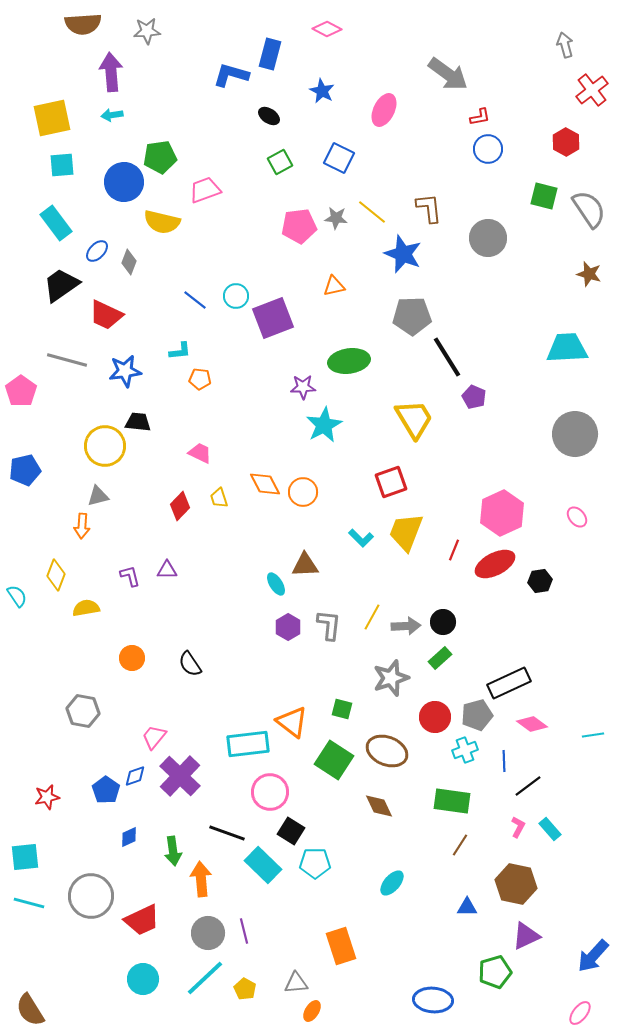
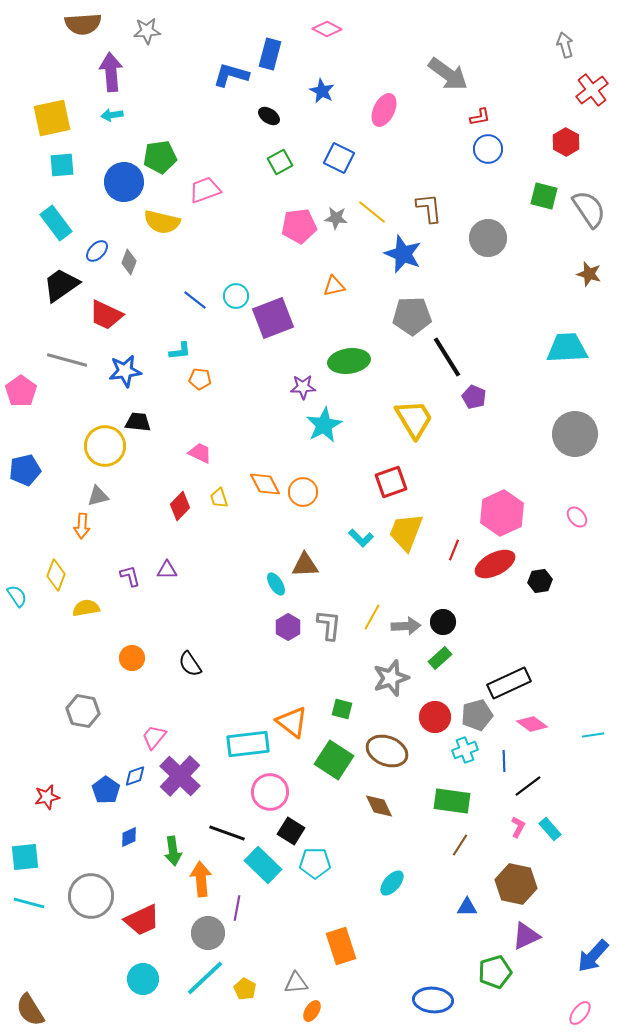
purple line at (244, 931): moved 7 px left, 23 px up; rotated 25 degrees clockwise
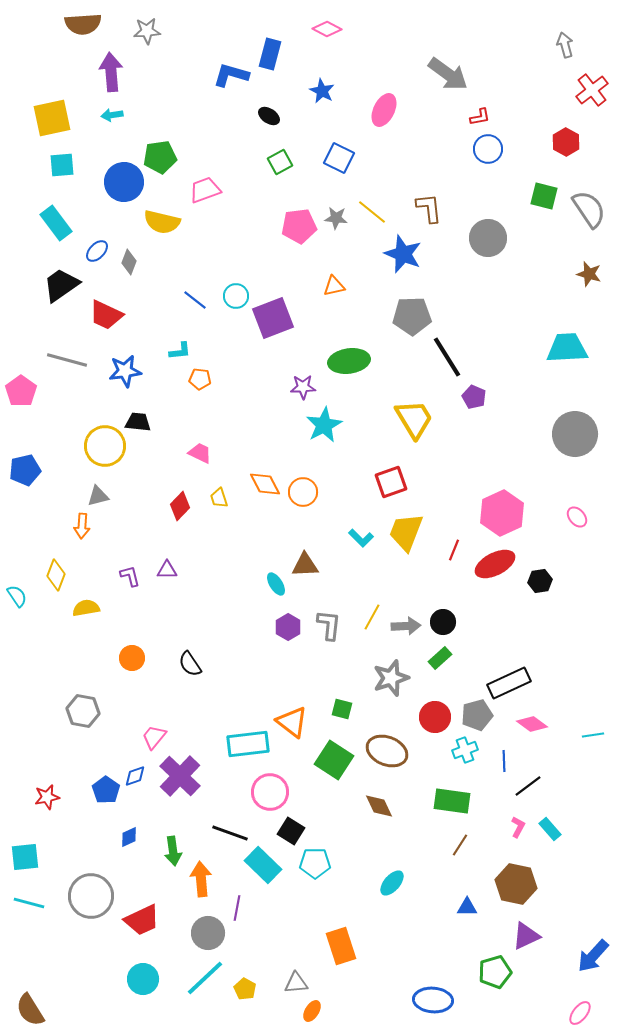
black line at (227, 833): moved 3 px right
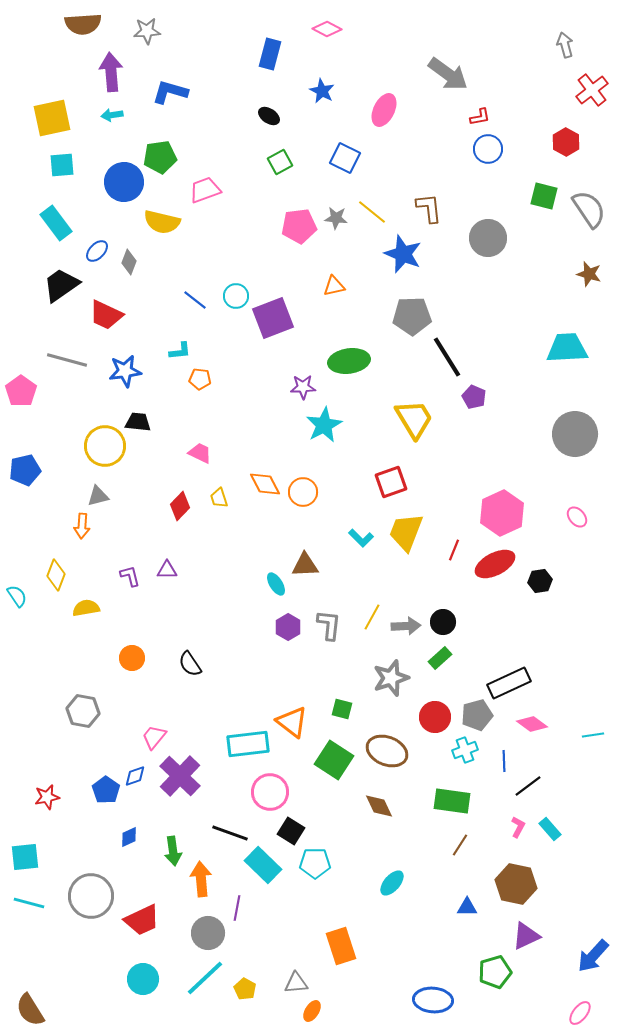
blue L-shape at (231, 75): moved 61 px left, 17 px down
blue square at (339, 158): moved 6 px right
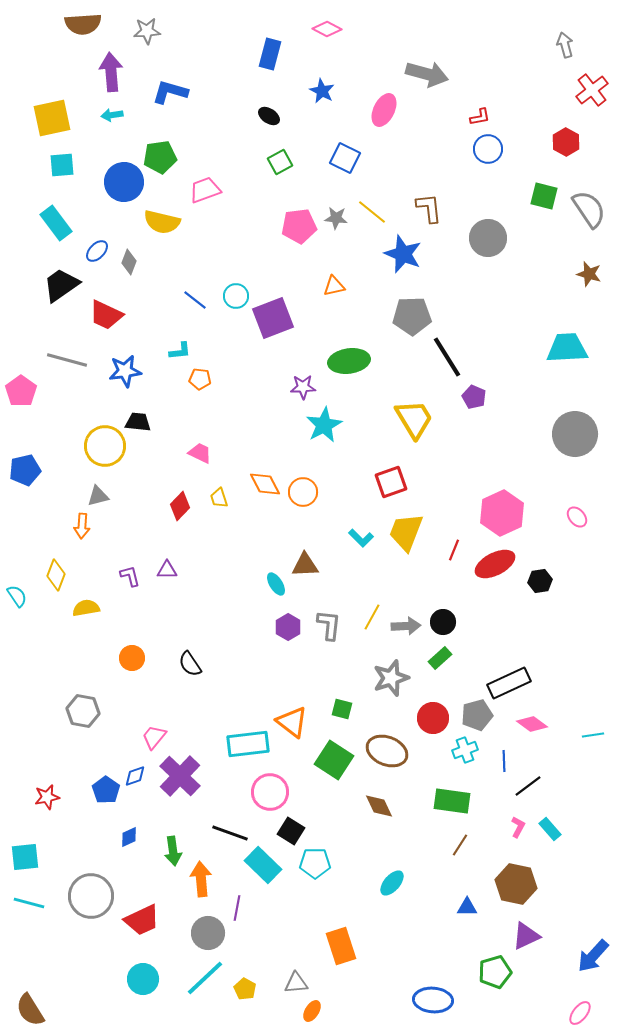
gray arrow at (448, 74): moved 21 px left; rotated 21 degrees counterclockwise
red circle at (435, 717): moved 2 px left, 1 px down
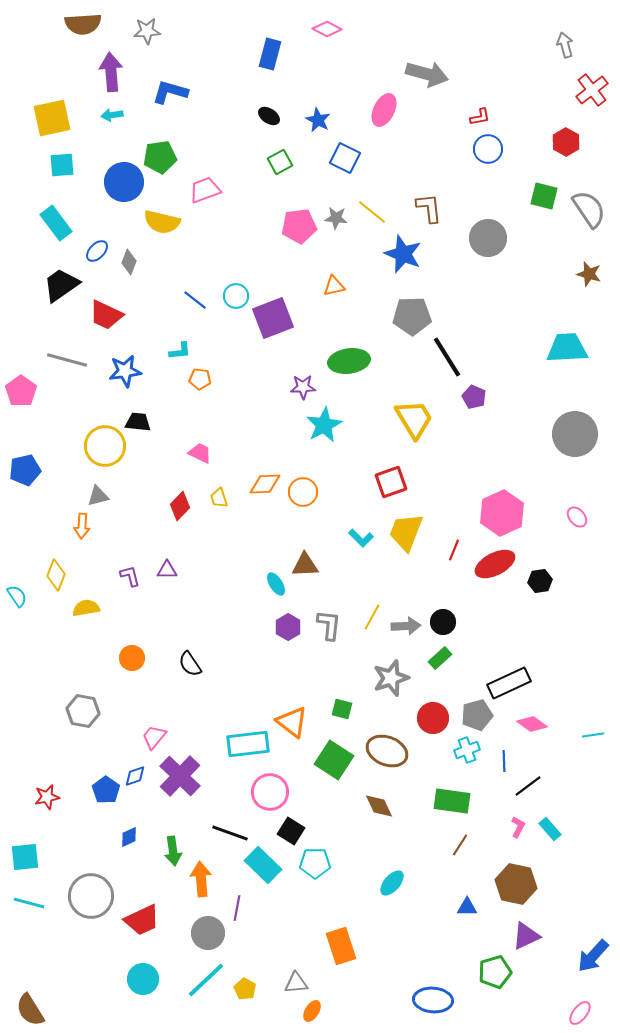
blue star at (322, 91): moved 4 px left, 29 px down
orange diamond at (265, 484): rotated 64 degrees counterclockwise
cyan cross at (465, 750): moved 2 px right
cyan line at (205, 978): moved 1 px right, 2 px down
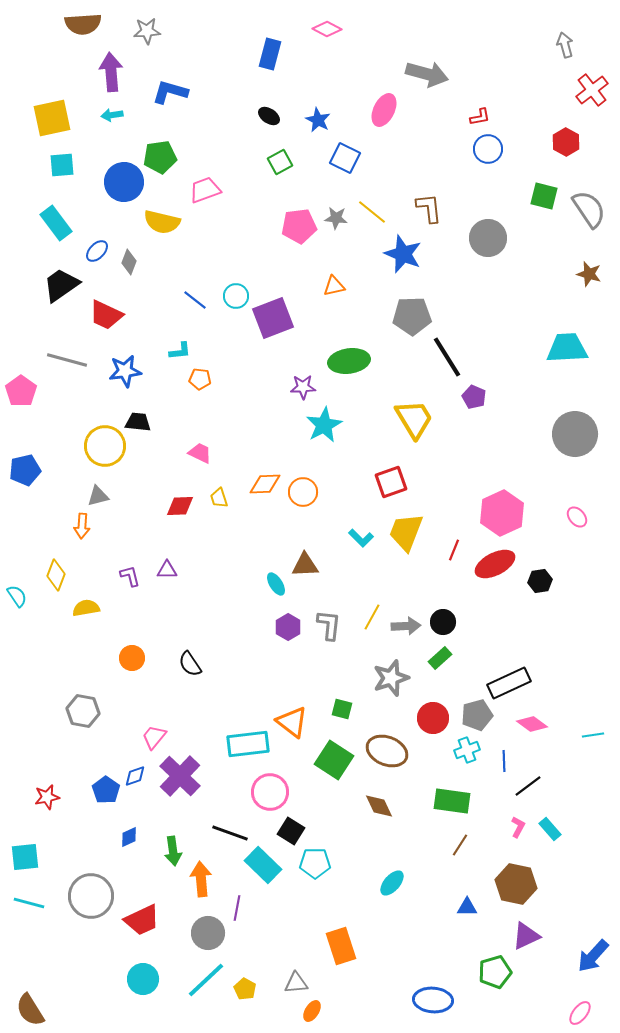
red diamond at (180, 506): rotated 44 degrees clockwise
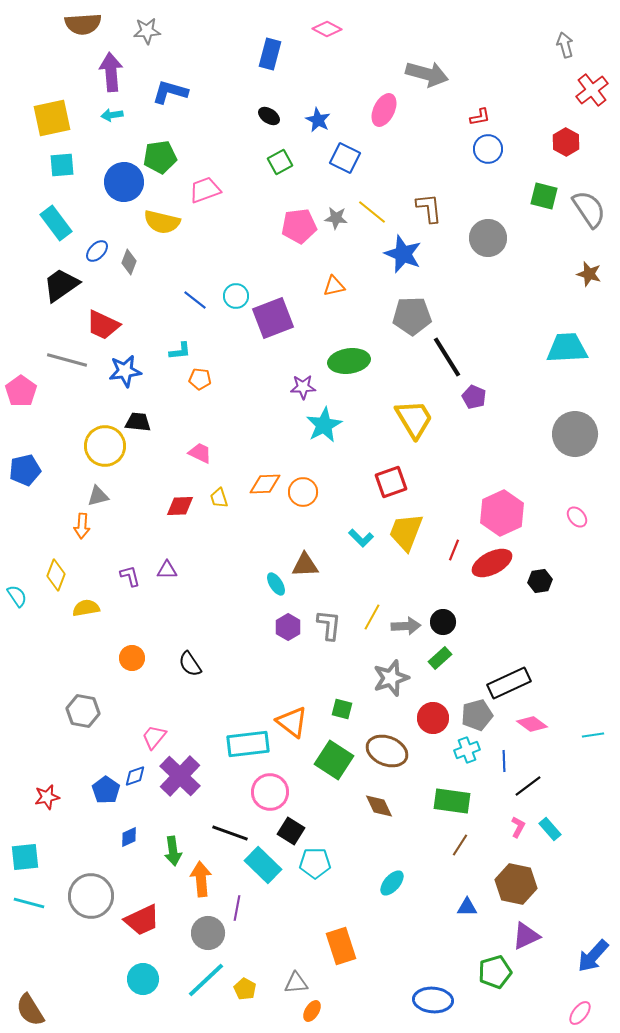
red trapezoid at (106, 315): moved 3 px left, 10 px down
red ellipse at (495, 564): moved 3 px left, 1 px up
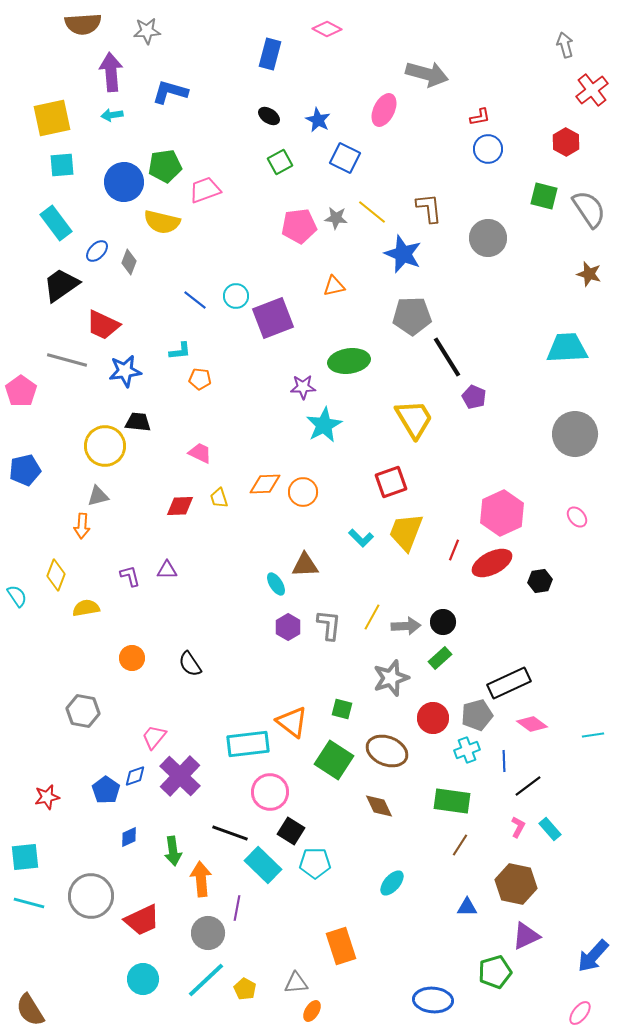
green pentagon at (160, 157): moved 5 px right, 9 px down
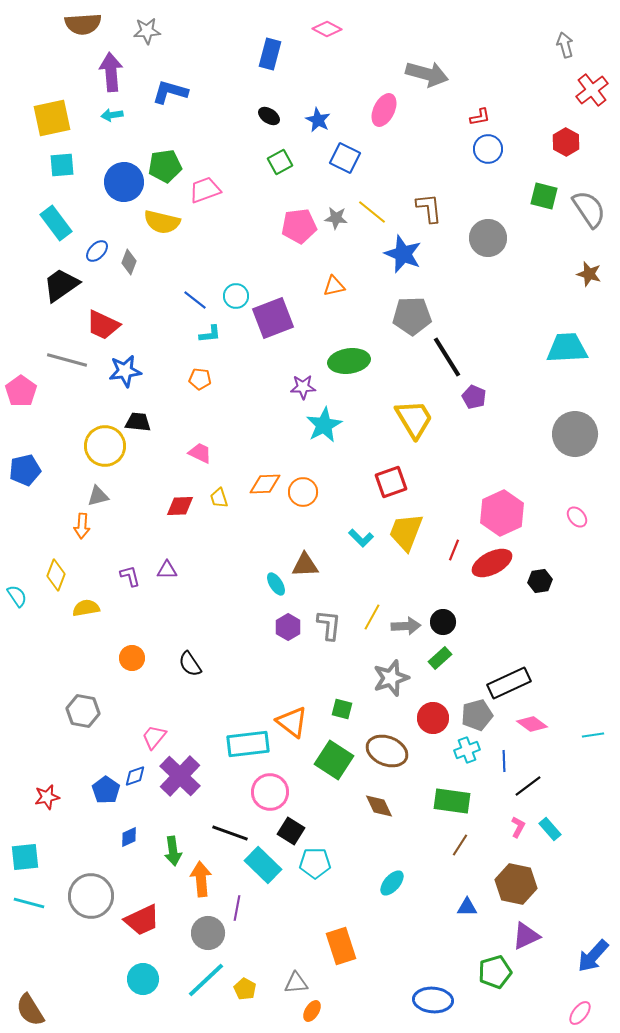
cyan L-shape at (180, 351): moved 30 px right, 17 px up
